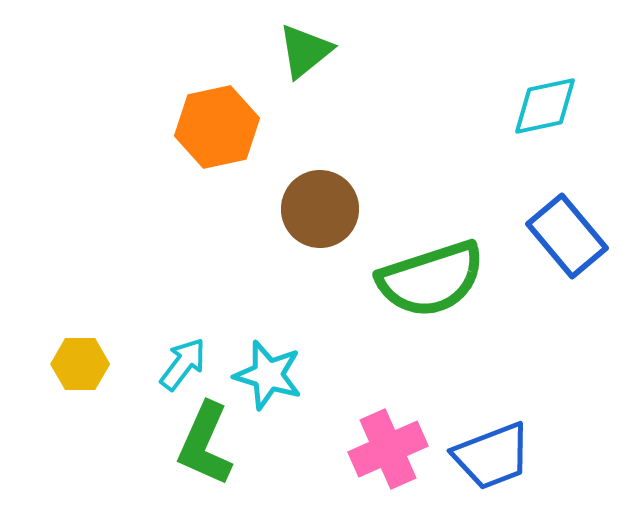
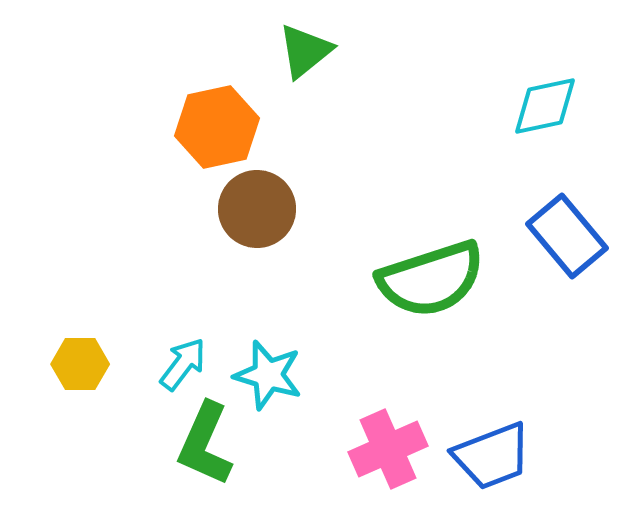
brown circle: moved 63 px left
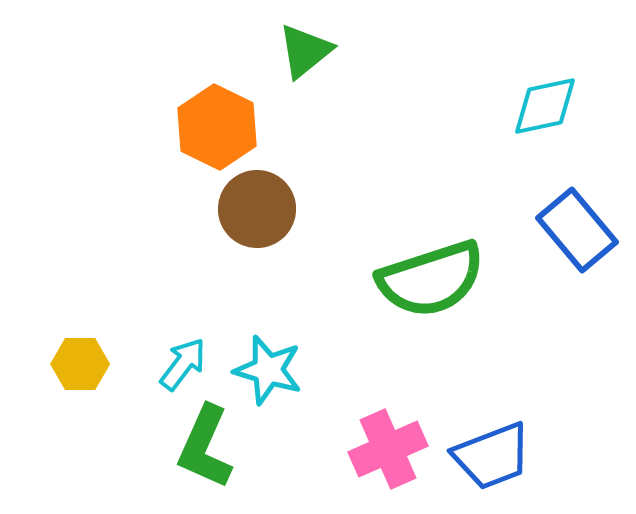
orange hexagon: rotated 22 degrees counterclockwise
blue rectangle: moved 10 px right, 6 px up
cyan star: moved 5 px up
green L-shape: moved 3 px down
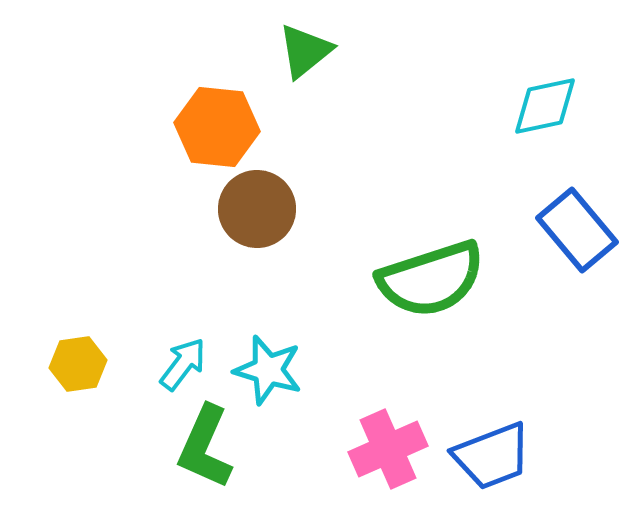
orange hexagon: rotated 20 degrees counterclockwise
yellow hexagon: moved 2 px left; rotated 8 degrees counterclockwise
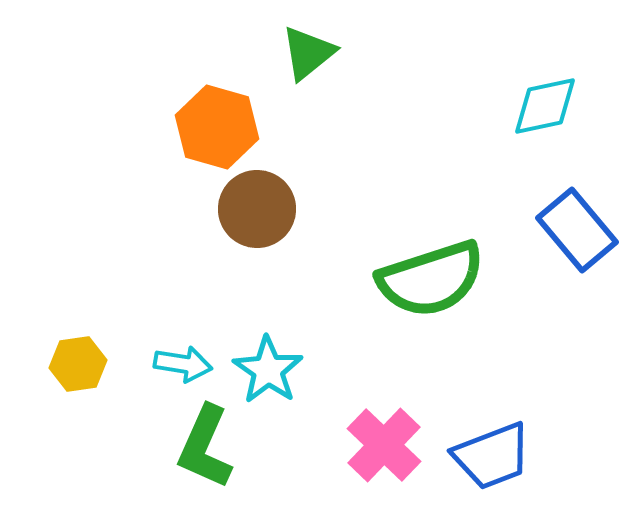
green triangle: moved 3 px right, 2 px down
orange hexagon: rotated 10 degrees clockwise
cyan arrow: rotated 62 degrees clockwise
cyan star: rotated 18 degrees clockwise
pink cross: moved 4 px left, 4 px up; rotated 22 degrees counterclockwise
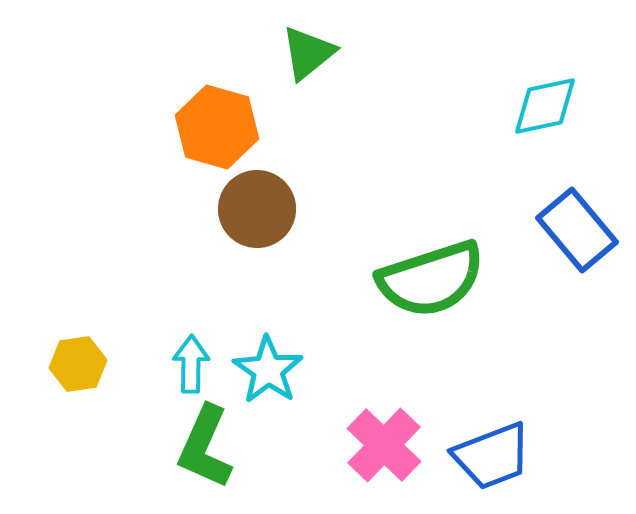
cyan arrow: moved 8 px right; rotated 98 degrees counterclockwise
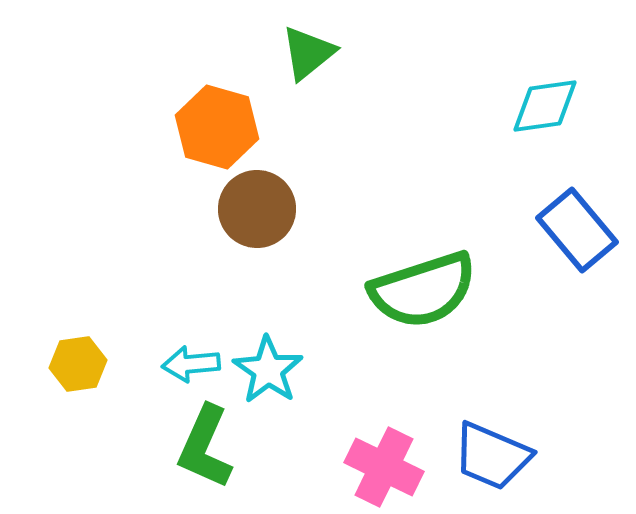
cyan diamond: rotated 4 degrees clockwise
green semicircle: moved 8 px left, 11 px down
cyan arrow: rotated 96 degrees counterclockwise
pink cross: moved 22 px down; rotated 18 degrees counterclockwise
blue trapezoid: rotated 44 degrees clockwise
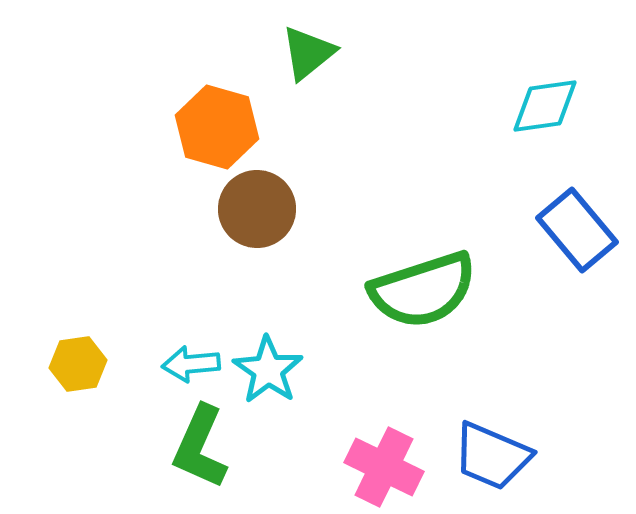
green L-shape: moved 5 px left
